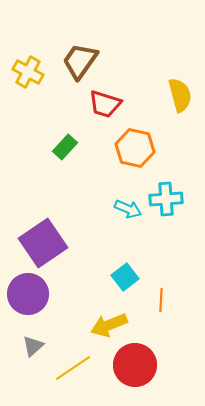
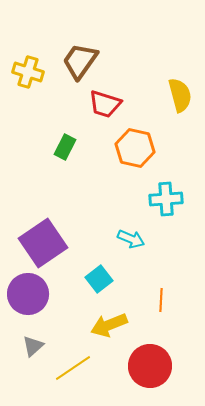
yellow cross: rotated 12 degrees counterclockwise
green rectangle: rotated 15 degrees counterclockwise
cyan arrow: moved 3 px right, 30 px down
cyan square: moved 26 px left, 2 px down
red circle: moved 15 px right, 1 px down
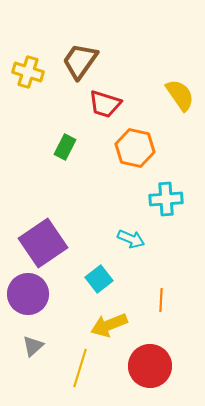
yellow semicircle: rotated 20 degrees counterclockwise
yellow line: moved 7 px right; rotated 39 degrees counterclockwise
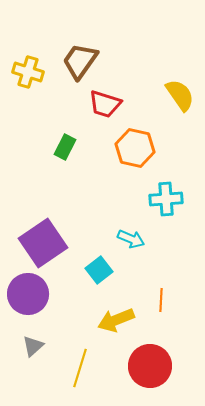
cyan square: moved 9 px up
yellow arrow: moved 7 px right, 5 px up
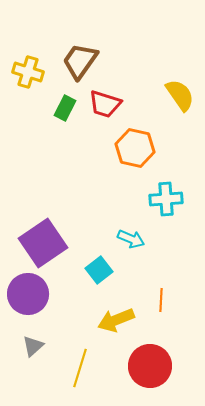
green rectangle: moved 39 px up
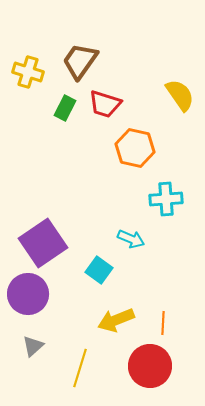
cyan square: rotated 16 degrees counterclockwise
orange line: moved 2 px right, 23 px down
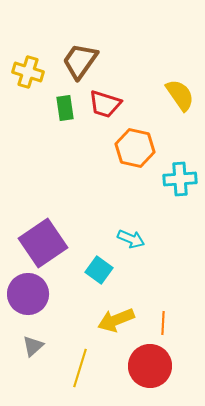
green rectangle: rotated 35 degrees counterclockwise
cyan cross: moved 14 px right, 20 px up
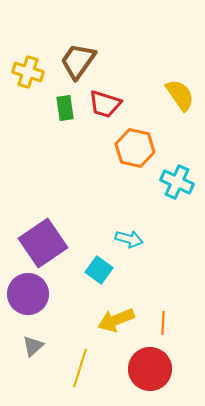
brown trapezoid: moved 2 px left
cyan cross: moved 3 px left, 3 px down; rotated 28 degrees clockwise
cyan arrow: moved 2 px left; rotated 8 degrees counterclockwise
red circle: moved 3 px down
